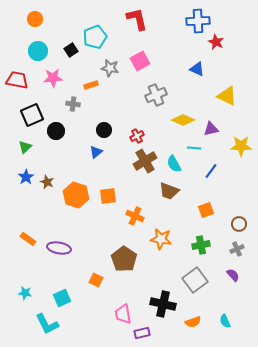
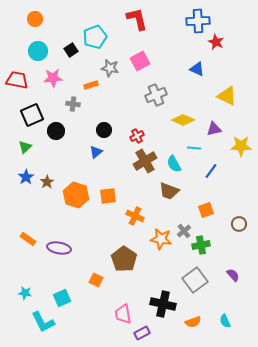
purple triangle at (211, 129): moved 3 px right
brown star at (47, 182): rotated 16 degrees clockwise
gray cross at (237, 249): moved 53 px left, 18 px up; rotated 16 degrees counterclockwise
cyan L-shape at (47, 324): moved 4 px left, 2 px up
purple rectangle at (142, 333): rotated 14 degrees counterclockwise
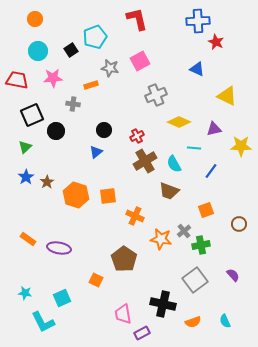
yellow diamond at (183, 120): moved 4 px left, 2 px down
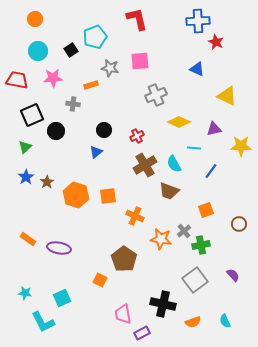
pink square at (140, 61): rotated 24 degrees clockwise
brown cross at (145, 161): moved 4 px down
orange square at (96, 280): moved 4 px right
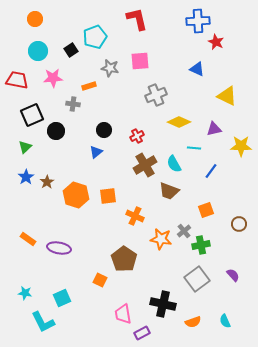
orange rectangle at (91, 85): moved 2 px left, 1 px down
gray square at (195, 280): moved 2 px right, 1 px up
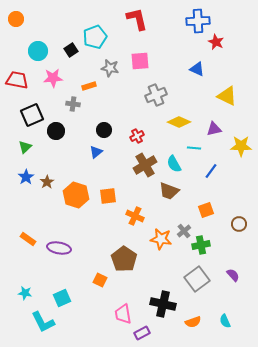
orange circle at (35, 19): moved 19 px left
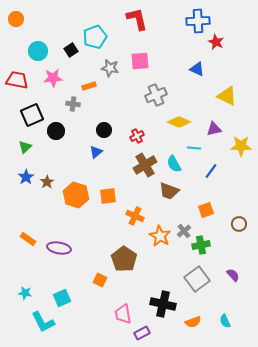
orange star at (161, 239): moved 1 px left, 3 px up; rotated 20 degrees clockwise
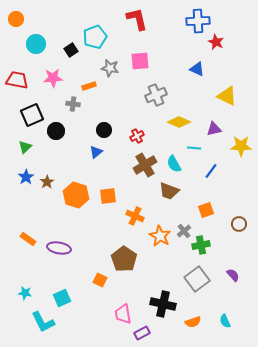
cyan circle at (38, 51): moved 2 px left, 7 px up
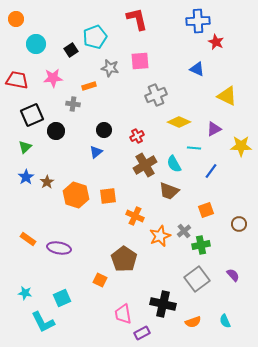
purple triangle at (214, 129): rotated 14 degrees counterclockwise
orange star at (160, 236): rotated 20 degrees clockwise
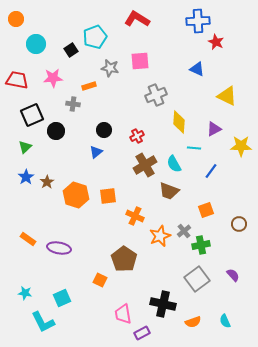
red L-shape at (137, 19): rotated 45 degrees counterclockwise
yellow diamond at (179, 122): rotated 70 degrees clockwise
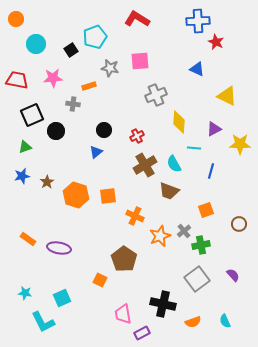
yellow star at (241, 146): moved 1 px left, 2 px up
green triangle at (25, 147): rotated 24 degrees clockwise
blue line at (211, 171): rotated 21 degrees counterclockwise
blue star at (26, 177): moved 4 px left, 1 px up; rotated 21 degrees clockwise
